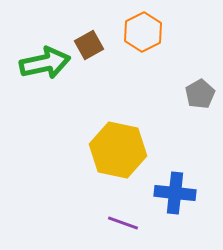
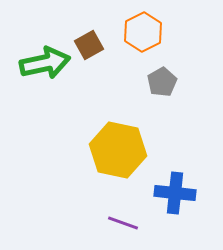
gray pentagon: moved 38 px left, 12 px up
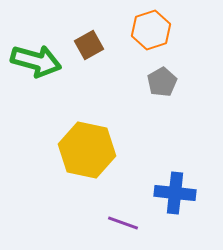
orange hexagon: moved 8 px right, 2 px up; rotated 9 degrees clockwise
green arrow: moved 9 px left, 2 px up; rotated 27 degrees clockwise
yellow hexagon: moved 31 px left
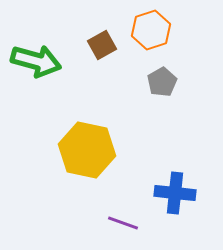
brown square: moved 13 px right
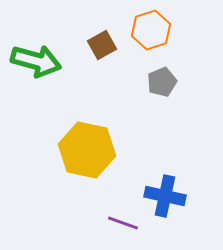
gray pentagon: rotated 8 degrees clockwise
blue cross: moved 10 px left, 3 px down; rotated 6 degrees clockwise
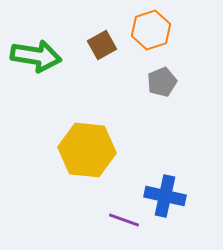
green arrow: moved 5 px up; rotated 6 degrees counterclockwise
yellow hexagon: rotated 6 degrees counterclockwise
purple line: moved 1 px right, 3 px up
